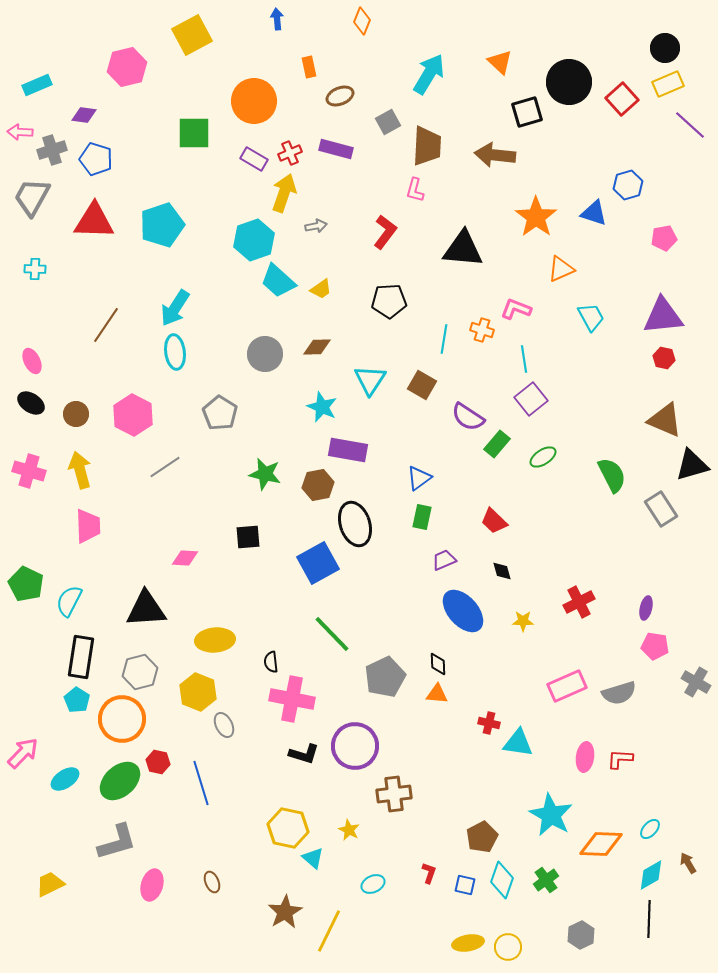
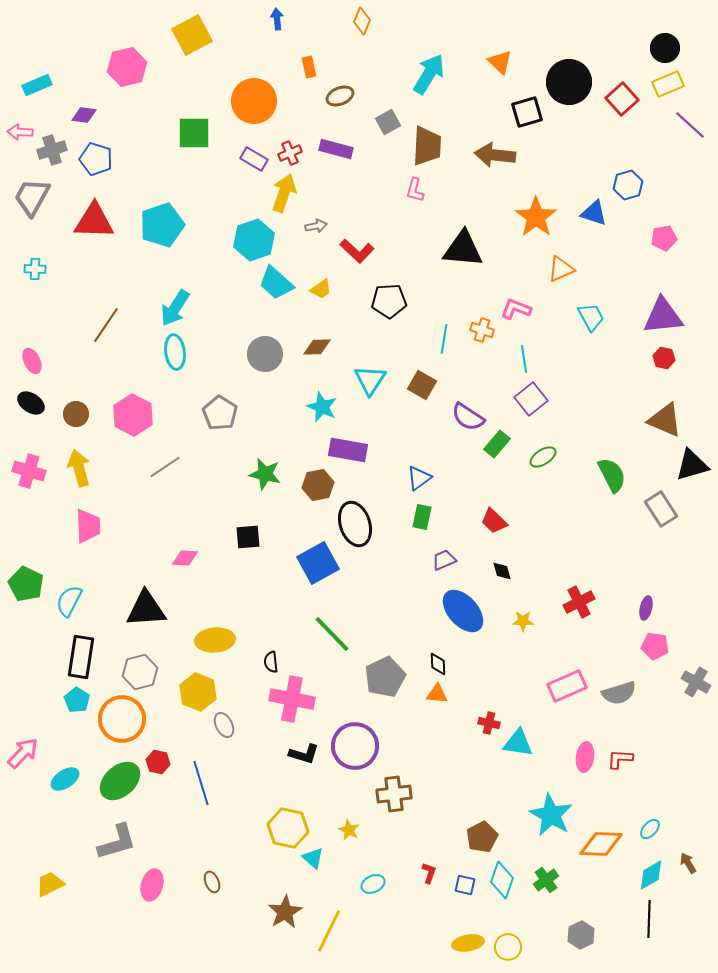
red L-shape at (385, 232): moved 28 px left, 19 px down; rotated 96 degrees clockwise
cyan trapezoid at (278, 281): moved 2 px left, 2 px down
yellow arrow at (80, 470): moved 1 px left, 2 px up
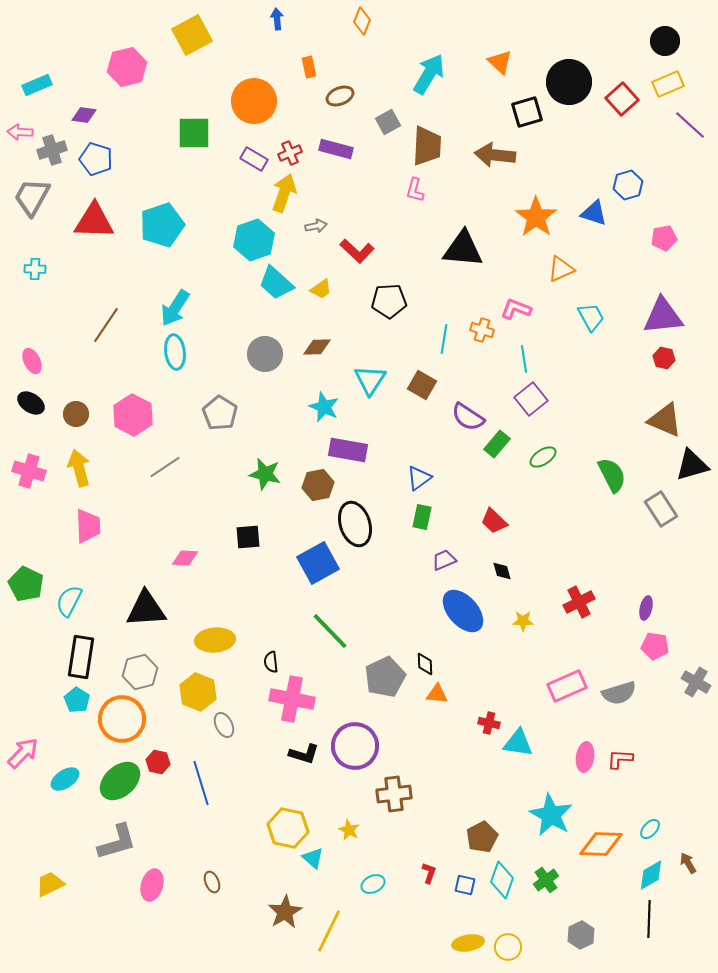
black circle at (665, 48): moved 7 px up
cyan star at (322, 407): moved 2 px right
green line at (332, 634): moved 2 px left, 3 px up
black diamond at (438, 664): moved 13 px left
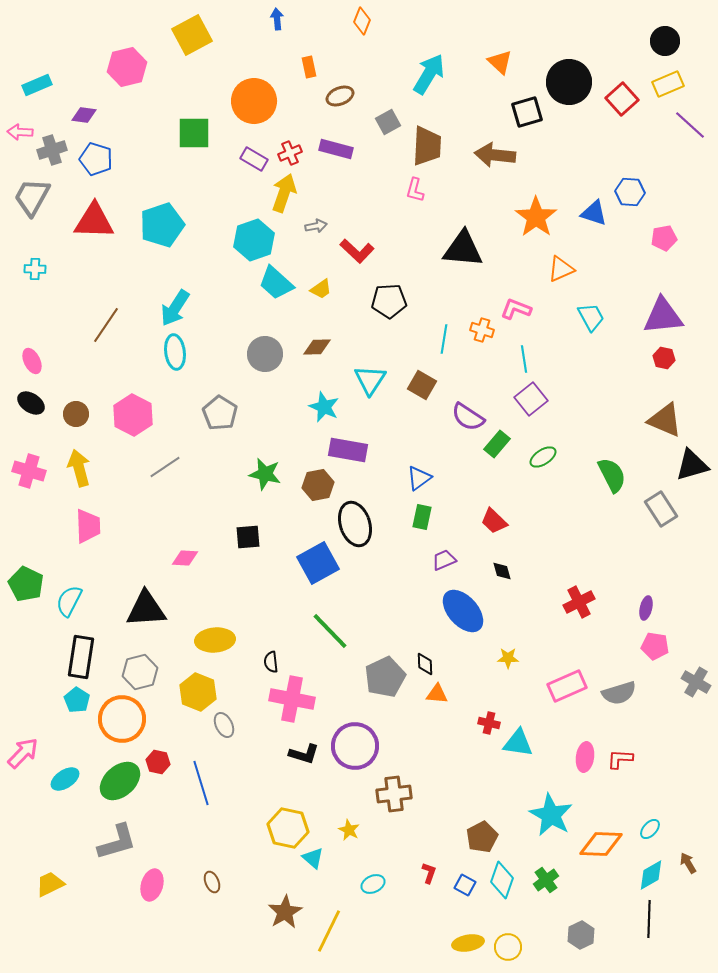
blue hexagon at (628, 185): moved 2 px right, 7 px down; rotated 20 degrees clockwise
yellow star at (523, 621): moved 15 px left, 37 px down
blue square at (465, 885): rotated 15 degrees clockwise
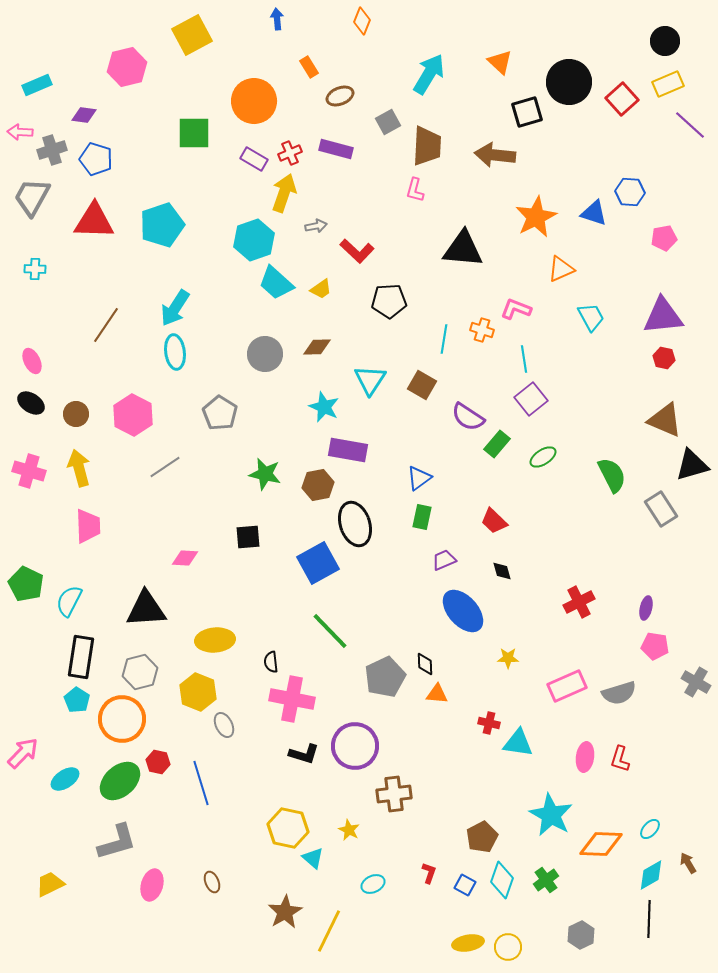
orange rectangle at (309, 67): rotated 20 degrees counterclockwise
orange star at (536, 217): rotated 9 degrees clockwise
red L-shape at (620, 759): rotated 76 degrees counterclockwise
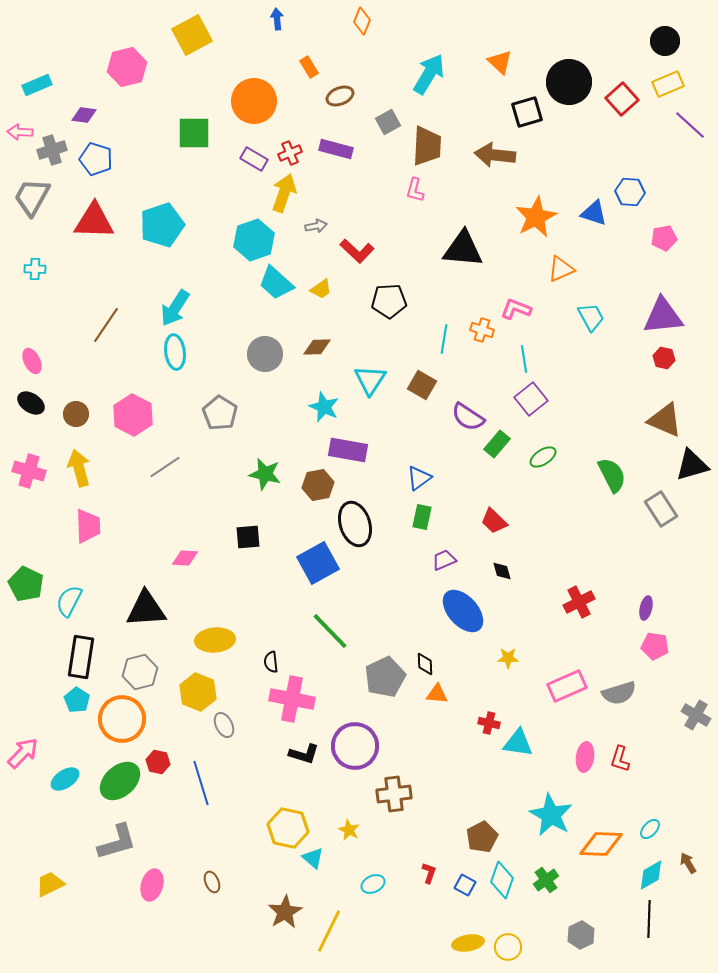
gray cross at (696, 682): moved 33 px down
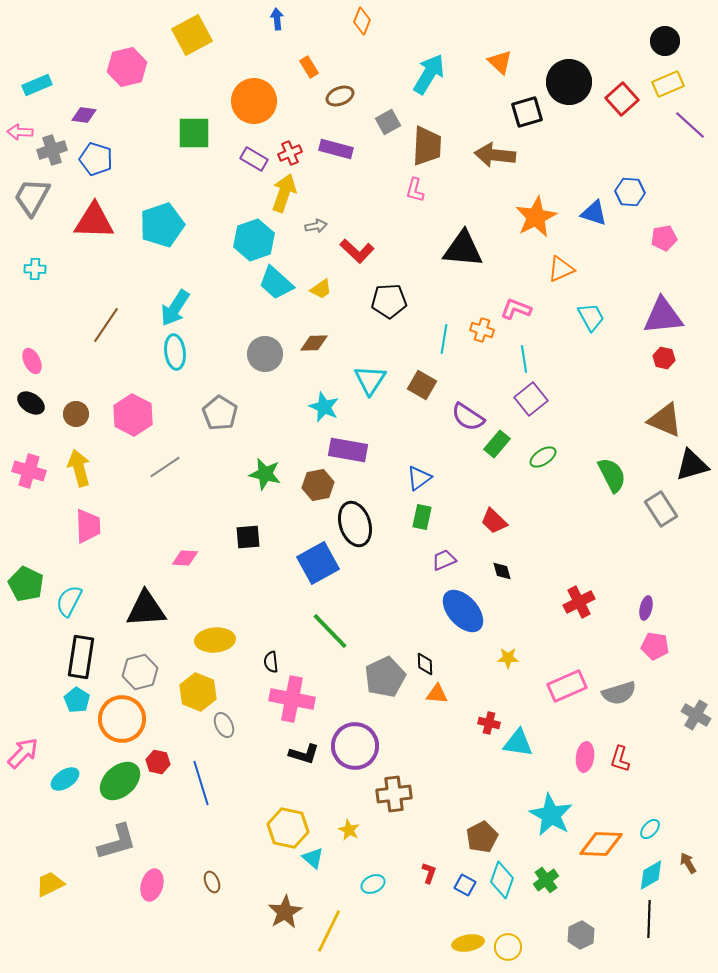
brown diamond at (317, 347): moved 3 px left, 4 px up
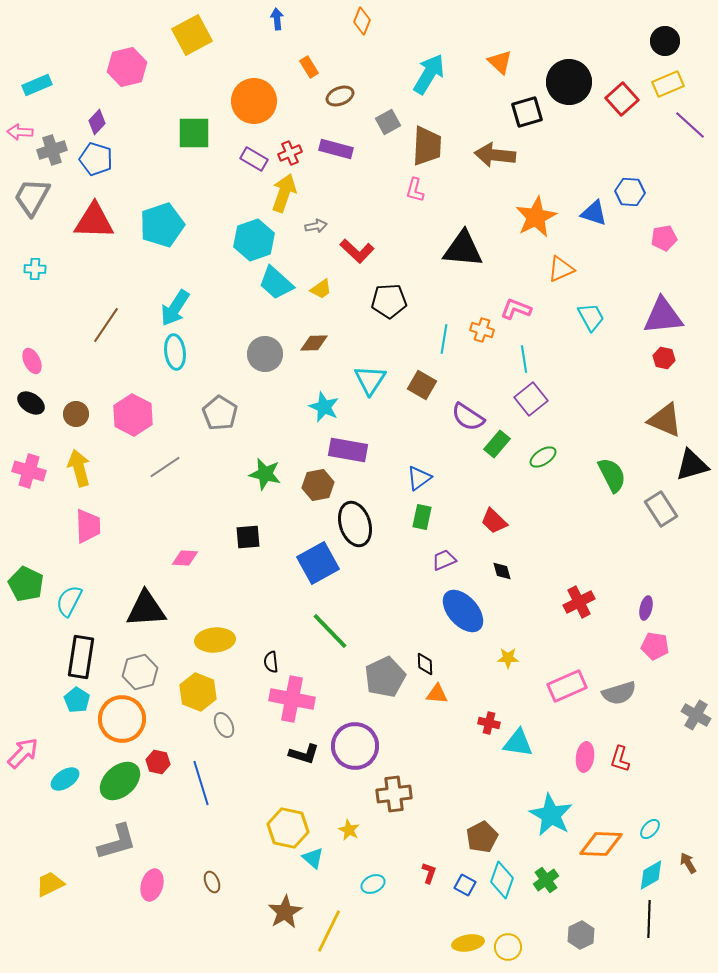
purple diamond at (84, 115): moved 13 px right, 7 px down; rotated 55 degrees counterclockwise
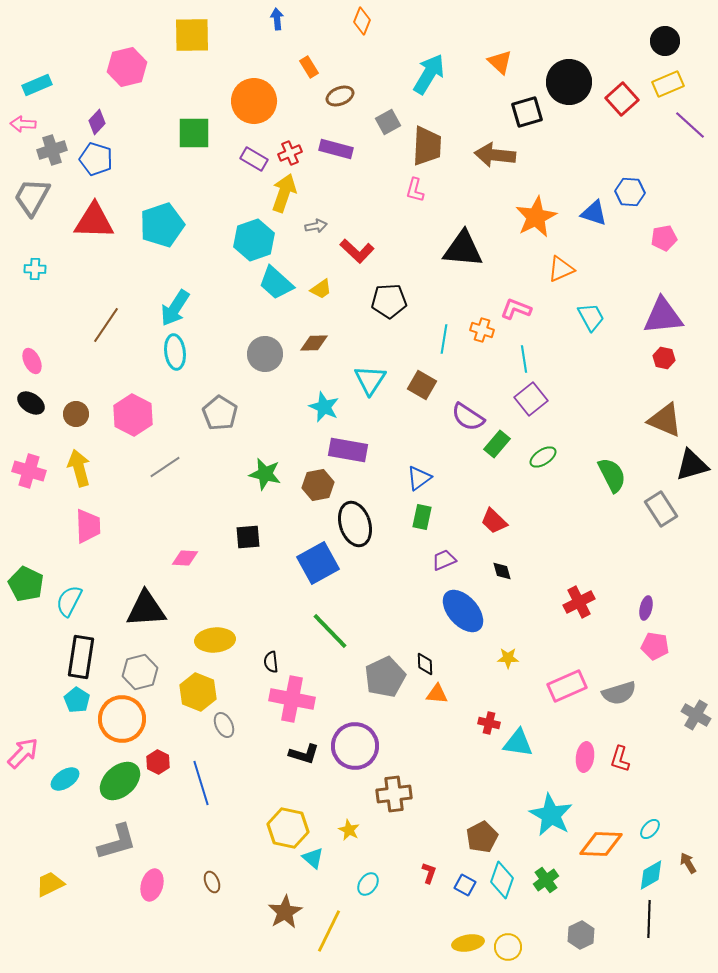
yellow square at (192, 35): rotated 27 degrees clockwise
pink arrow at (20, 132): moved 3 px right, 8 px up
red hexagon at (158, 762): rotated 15 degrees clockwise
cyan ellipse at (373, 884): moved 5 px left; rotated 30 degrees counterclockwise
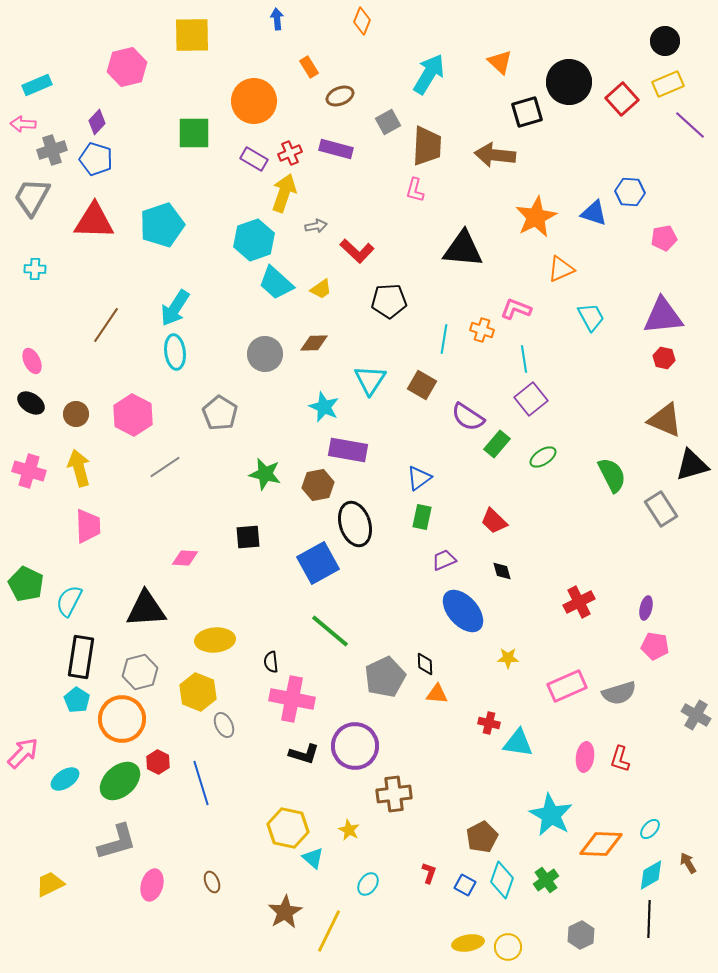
green line at (330, 631): rotated 6 degrees counterclockwise
